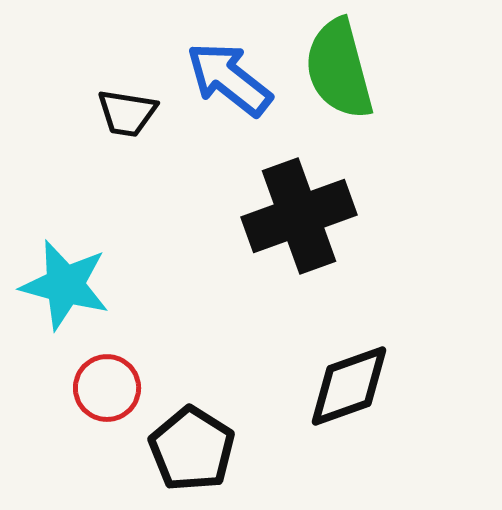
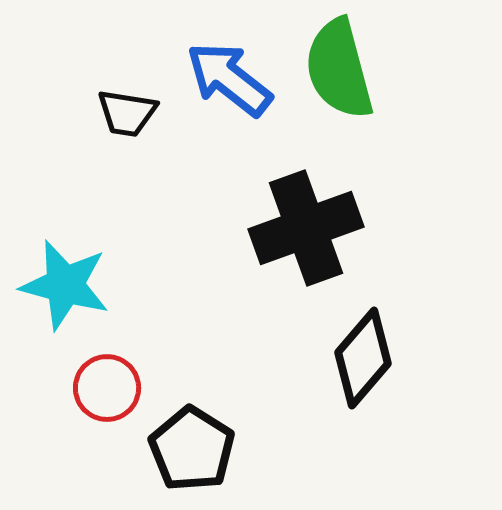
black cross: moved 7 px right, 12 px down
black diamond: moved 14 px right, 28 px up; rotated 30 degrees counterclockwise
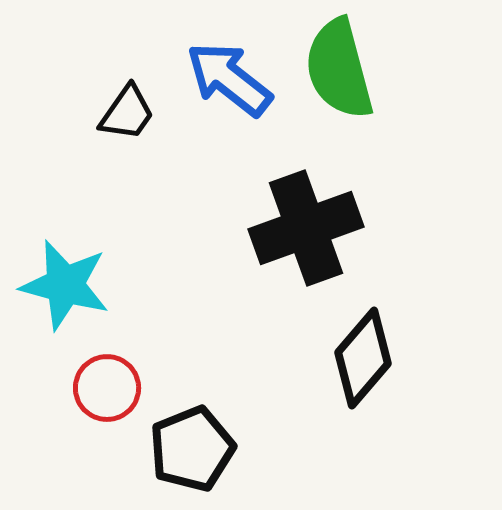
black trapezoid: rotated 64 degrees counterclockwise
black pentagon: rotated 18 degrees clockwise
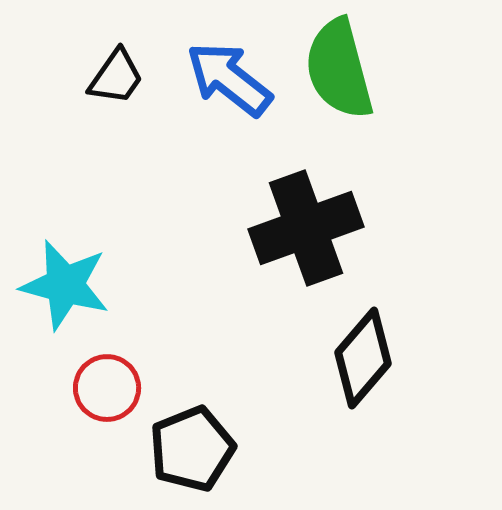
black trapezoid: moved 11 px left, 36 px up
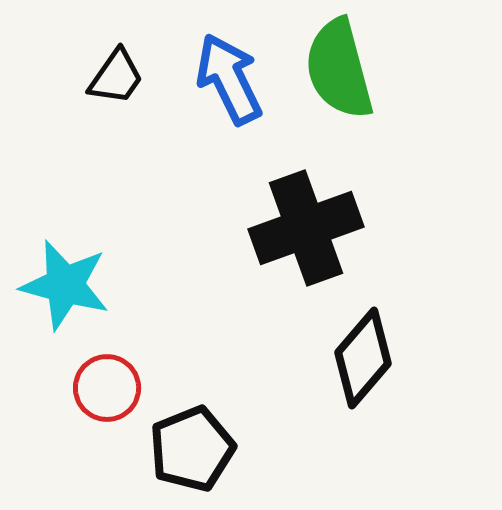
blue arrow: rotated 26 degrees clockwise
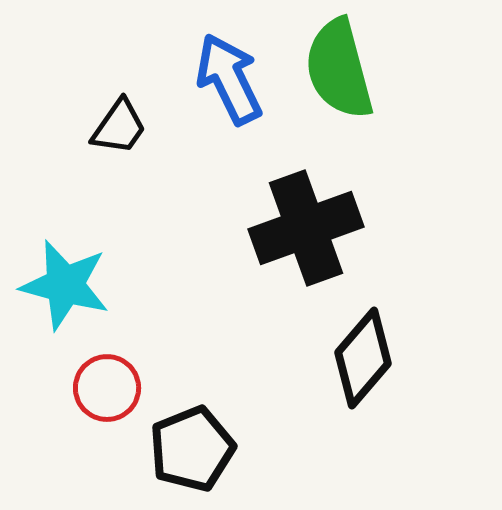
black trapezoid: moved 3 px right, 50 px down
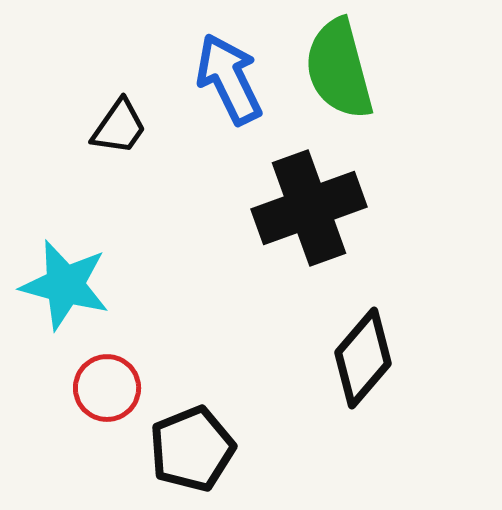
black cross: moved 3 px right, 20 px up
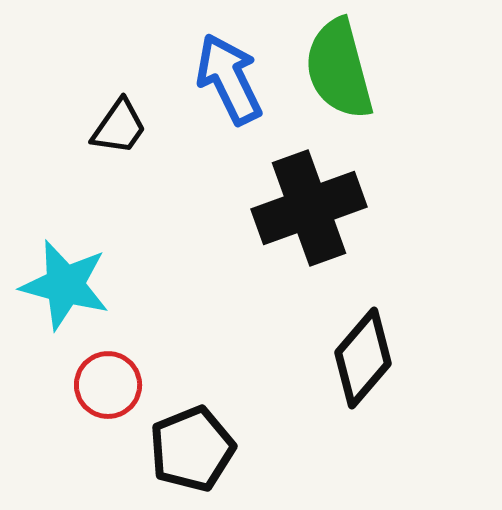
red circle: moved 1 px right, 3 px up
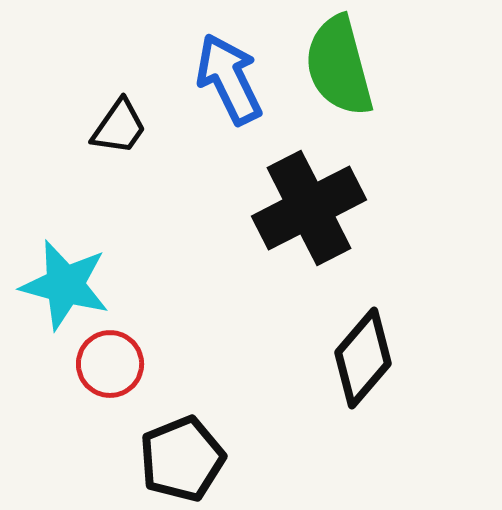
green semicircle: moved 3 px up
black cross: rotated 7 degrees counterclockwise
red circle: moved 2 px right, 21 px up
black pentagon: moved 10 px left, 10 px down
